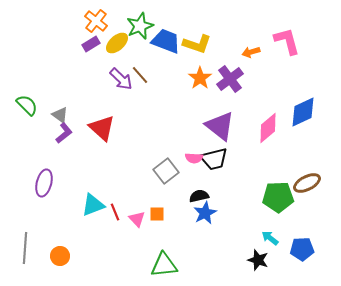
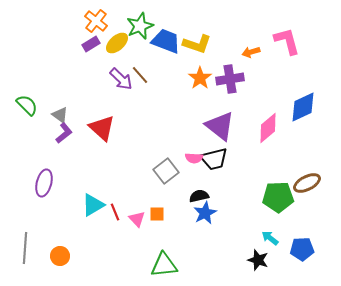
purple cross: rotated 28 degrees clockwise
blue diamond: moved 5 px up
cyan triangle: rotated 10 degrees counterclockwise
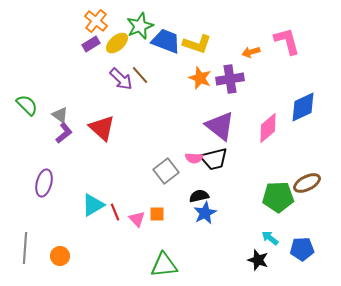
orange star: rotated 15 degrees counterclockwise
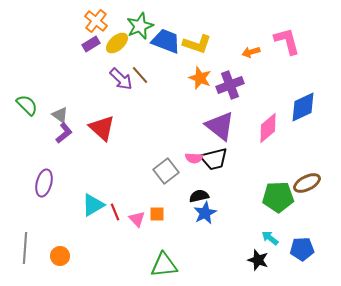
purple cross: moved 6 px down; rotated 12 degrees counterclockwise
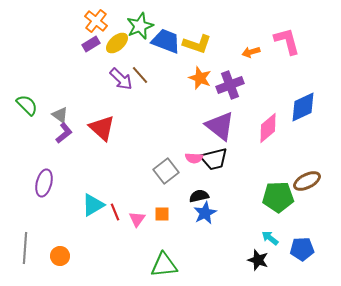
brown ellipse: moved 2 px up
orange square: moved 5 px right
pink triangle: rotated 18 degrees clockwise
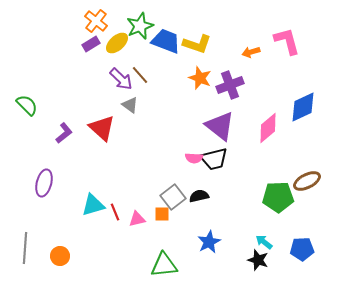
gray triangle: moved 70 px right, 10 px up
gray square: moved 7 px right, 26 px down
cyan triangle: rotated 15 degrees clockwise
blue star: moved 4 px right, 29 px down
pink triangle: rotated 42 degrees clockwise
cyan arrow: moved 6 px left, 4 px down
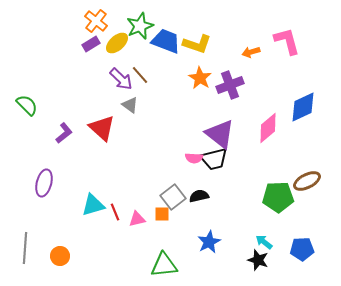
orange star: rotated 10 degrees clockwise
purple triangle: moved 8 px down
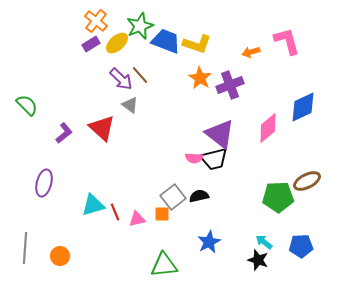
blue pentagon: moved 1 px left, 3 px up
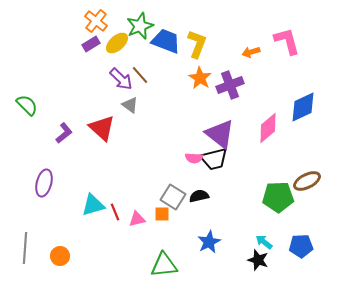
yellow L-shape: rotated 88 degrees counterclockwise
gray square: rotated 20 degrees counterclockwise
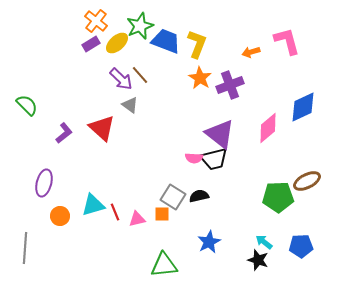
orange circle: moved 40 px up
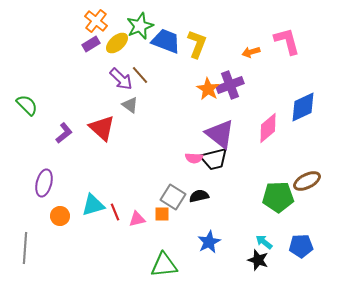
orange star: moved 8 px right, 11 px down
